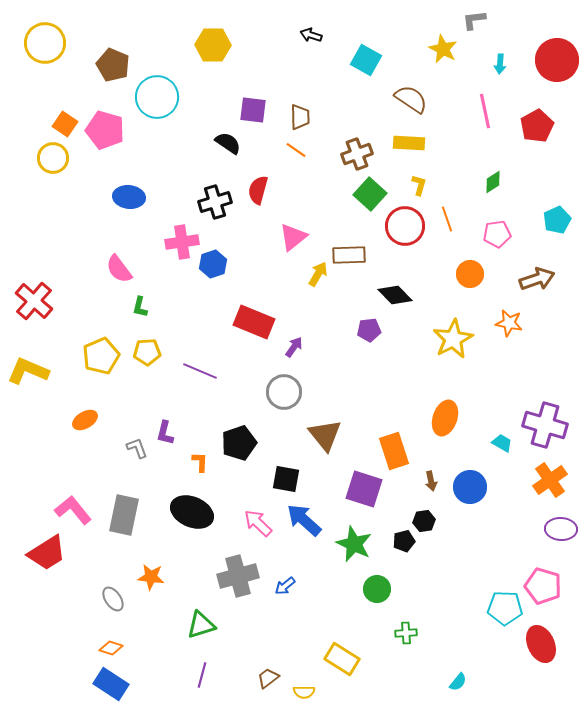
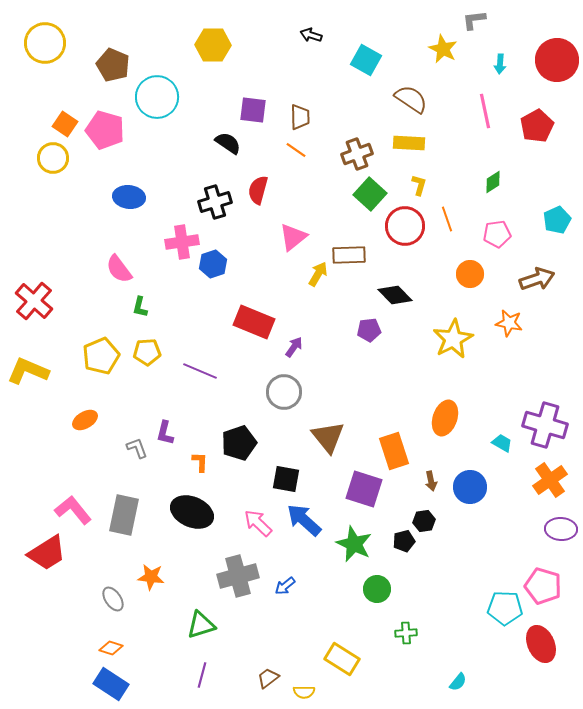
brown triangle at (325, 435): moved 3 px right, 2 px down
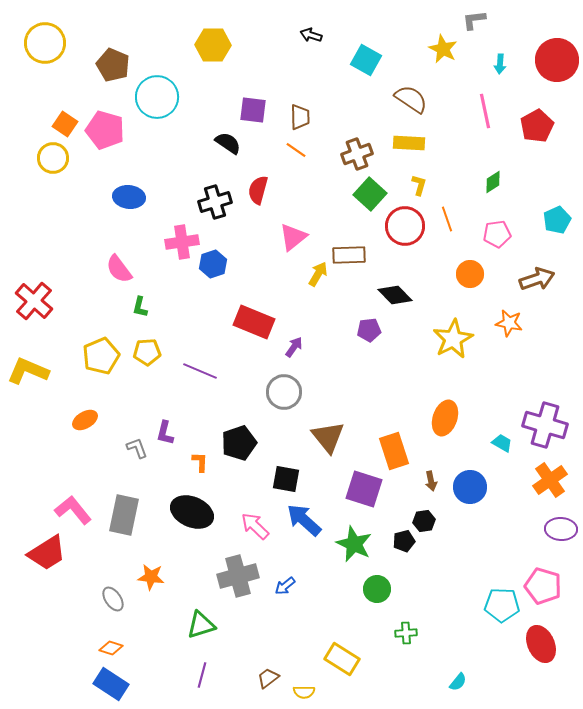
pink arrow at (258, 523): moved 3 px left, 3 px down
cyan pentagon at (505, 608): moved 3 px left, 3 px up
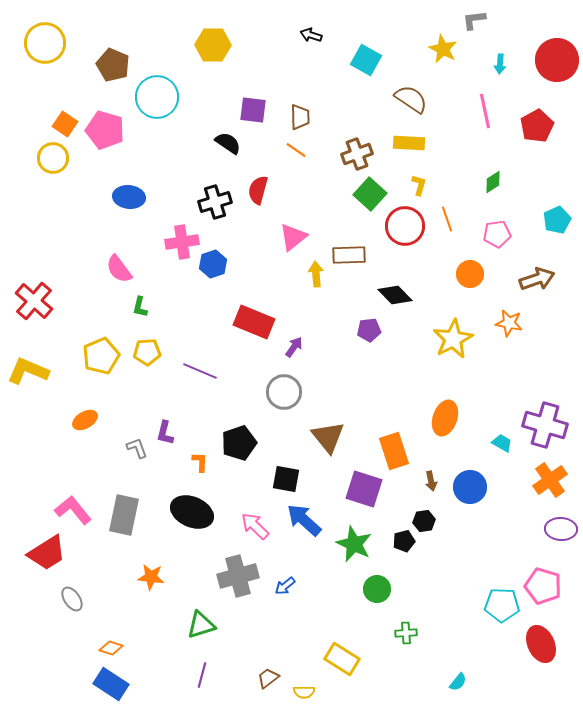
yellow arrow at (318, 274): moved 2 px left; rotated 35 degrees counterclockwise
gray ellipse at (113, 599): moved 41 px left
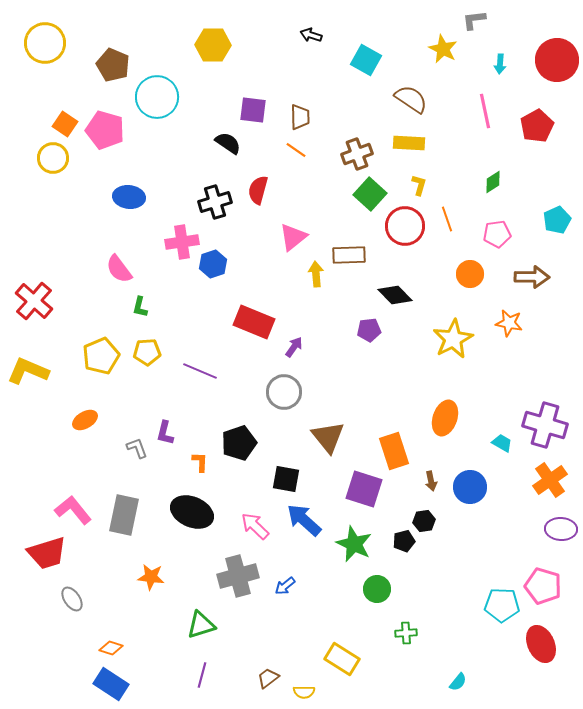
brown arrow at (537, 279): moved 5 px left, 2 px up; rotated 20 degrees clockwise
red trapezoid at (47, 553): rotated 15 degrees clockwise
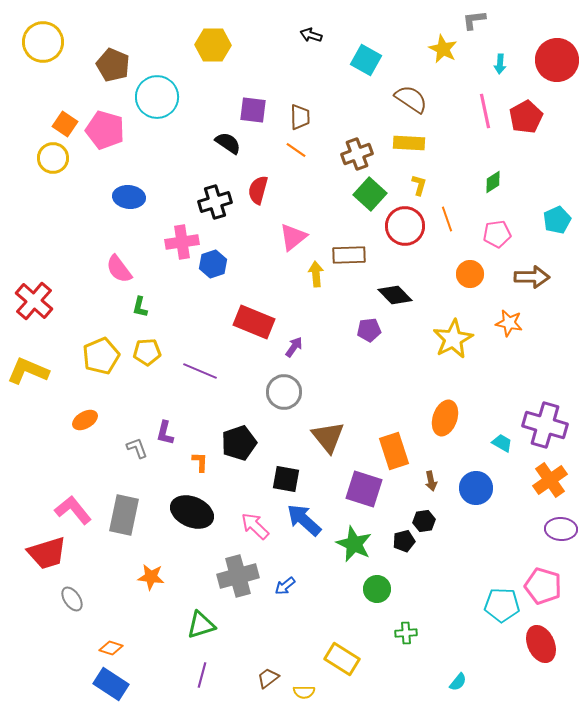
yellow circle at (45, 43): moved 2 px left, 1 px up
red pentagon at (537, 126): moved 11 px left, 9 px up
blue circle at (470, 487): moved 6 px right, 1 px down
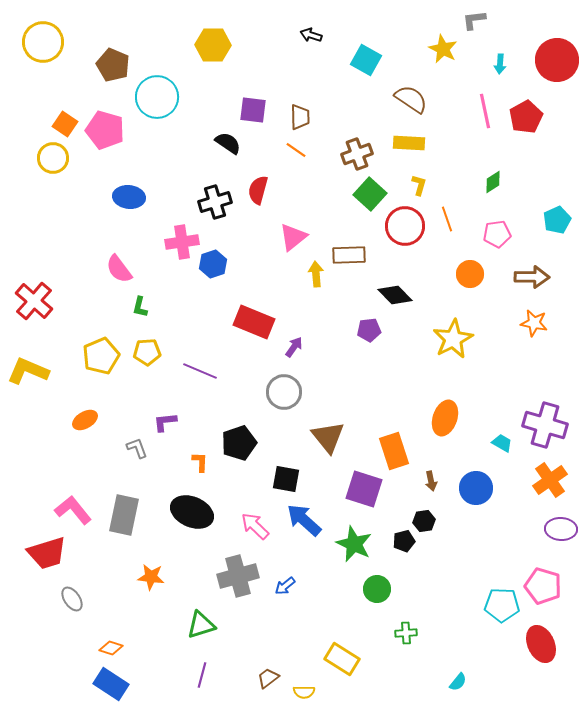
orange star at (509, 323): moved 25 px right
purple L-shape at (165, 433): moved 11 px up; rotated 70 degrees clockwise
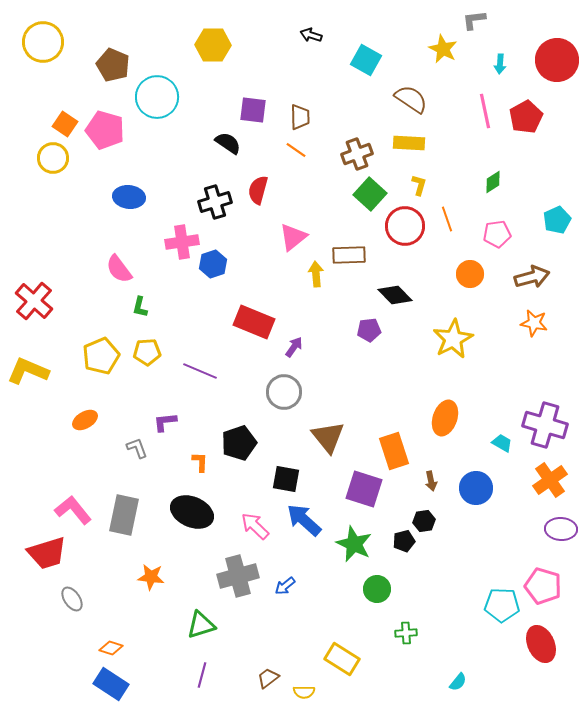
brown arrow at (532, 277): rotated 16 degrees counterclockwise
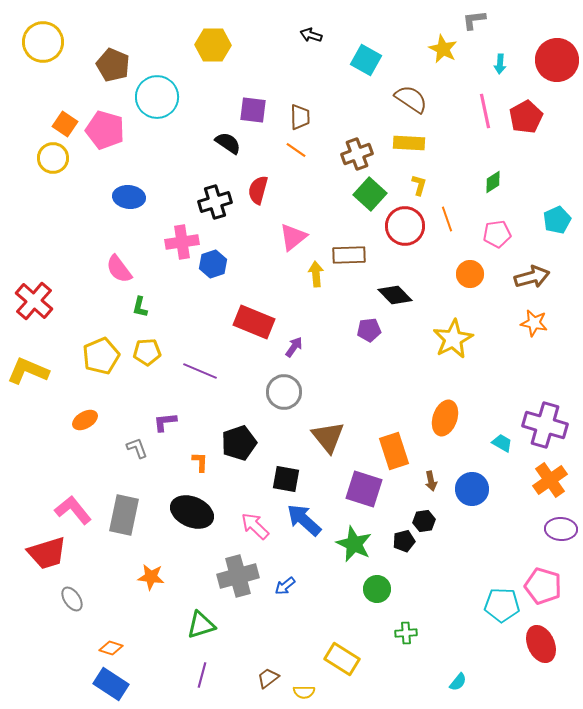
blue circle at (476, 488): moved 4 px left, 1 px down
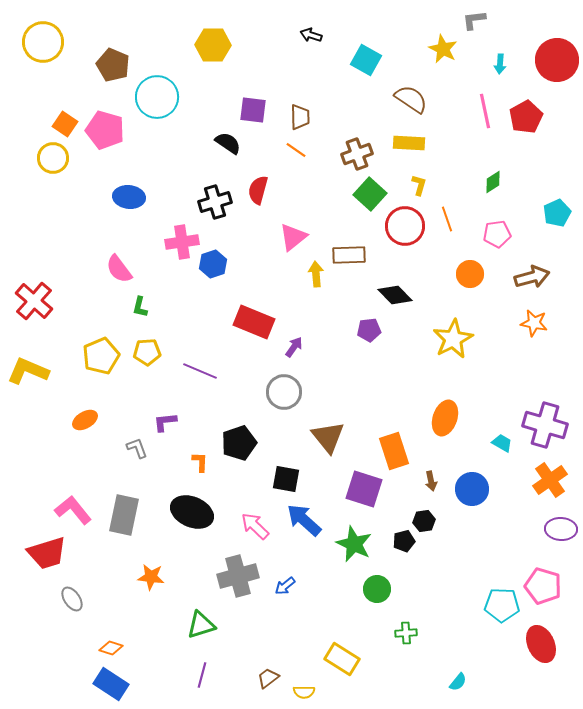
cyan pentagon at (557, 220): moved 7 px up
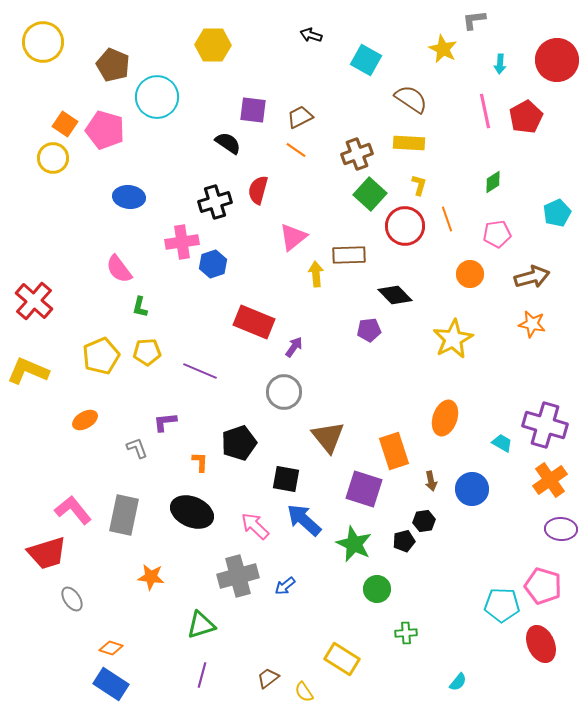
brown trapezoid at (300, 117): rotated 116 degrees counterclockwise
orange star at (534, 323): moved 2 px left, 1 px down
yellow semicircle at (304, 692): rotated 55 degrees clockwise
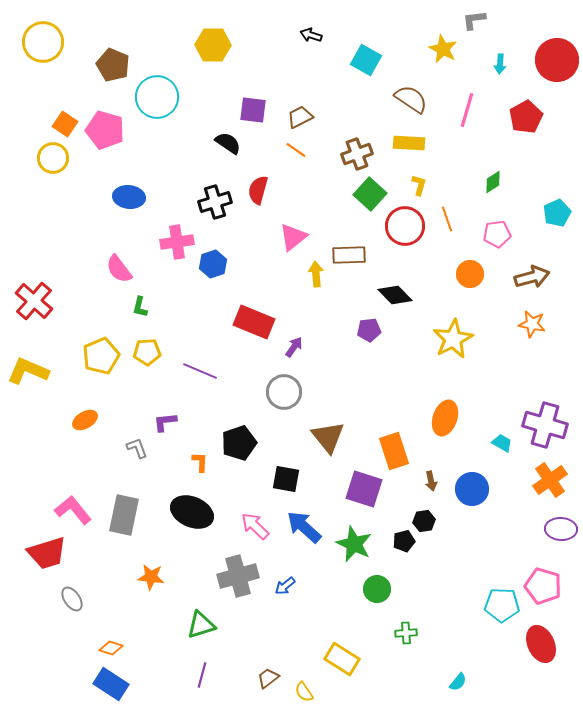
pink line at (485, 111): moved 18 px left, 1 px up; rotated 28 degrees clockwise
pink cross at (182, 242): moved 5 px left
blue arrow at (304, 520): moved 7 px down
